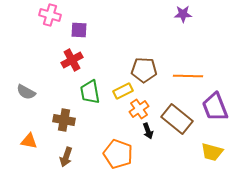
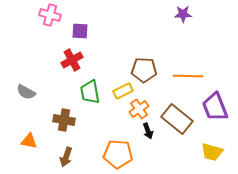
purple square: moved 1 px right, 1 px down
orange pentagon: rotated 16 degrees counterclockwise
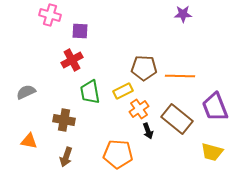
brown pentagon: moved 2 px up
orange line: moved 8 px left
gray semicircle: rotated 126 degrees clockwise
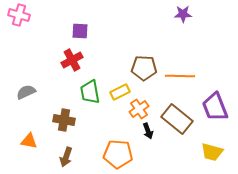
pink cross: moved 31 px left
yellow rectangle: moved 3 px left, 1 px down
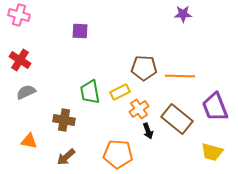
red cross: moved 52 px left; rotated 30 degrees counterclockwise
brown arrow: rotated 30 degrees clockwise
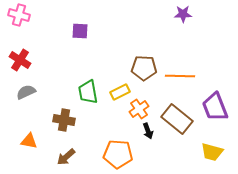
green trapezoid: moved 2 px left
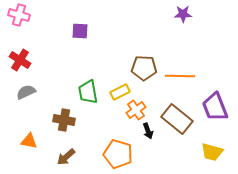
orange cross: moved 3 px left, 1 px down
orange pentagon: rotated 12 degrees clockwise
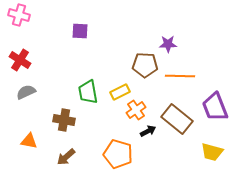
purple star: moved 15 px left, 30 px down
brown pentagon: moved 1 px right, 3 px up
black arrow: rotated 98 degrees counterclockwise
